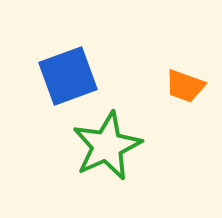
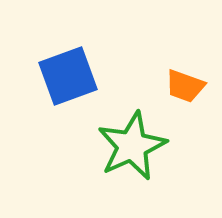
green star: moved 25 px right
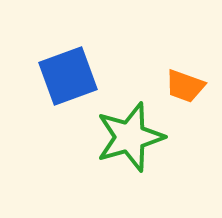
green star: moved 2 px left, 9 px up; rotated 8 degrees clockwise
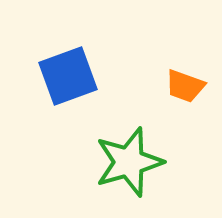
green star: moved 1 px left, 25 px down
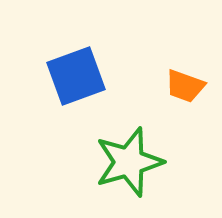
blue square: moved 8 px right
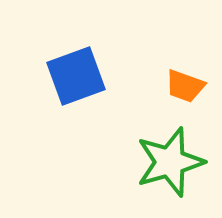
green star: moved 41 px right
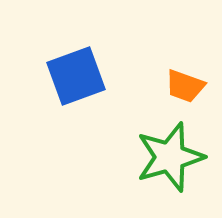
green star: moved 5 px up
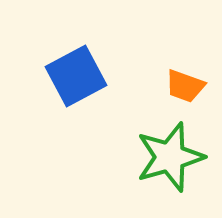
blue square: rotated 8 degrees counterclockwise
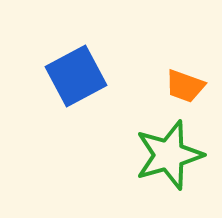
green star: moved 1 px left, 2 px up
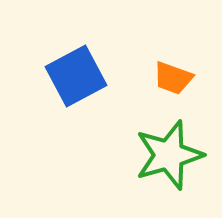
orange trapezoid: moved 12 px left, 8 px up
